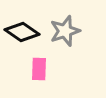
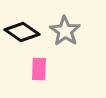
gray star: rotated 20 degrees counterclockwise
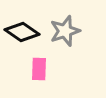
gray star: rotated 20 degrees clockwise
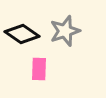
black diamond: moved 2 px down
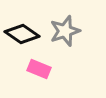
pink rectangle: rotated 70 degrees counterclockwise
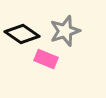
pink rectangle: moved 7 px right, 10 px up
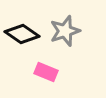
pink rectangle: moved 13 px down
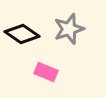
gray star: moved 4 px right, 2 px up
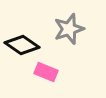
black diamond: moved 11 px down
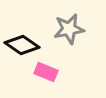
gray star: rotated 8 degrees clockwise
